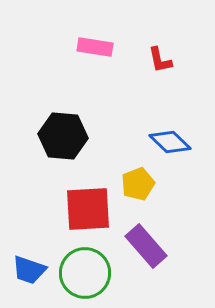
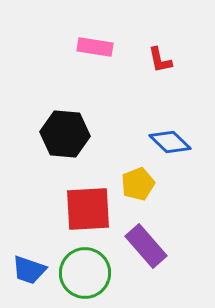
black hexagon: moved 2 px right, 2 px up
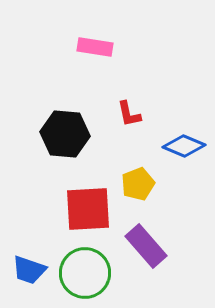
red L-shape: moved 31 px left, 54 px down
blue diamond: moved 14 px right, 4 px down; rotated 21 degrees counterclockwise
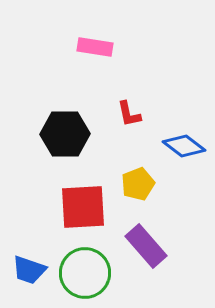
black hexagon: rotated 6 degrees counterclockwise
blue diamond: rotated 15 degrees clockwise
red square: moved 5 px left, 2 px up
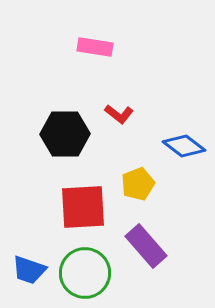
red L-shape: moved 10 px left; rotated 40 degrees counterclockwise
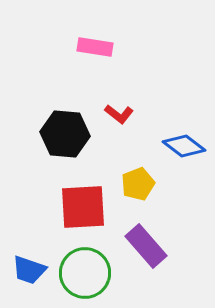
black hexagon: rotated 6 degrees clockwise
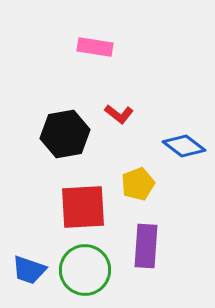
black hexagon: rotated 15 degrees counterclockwise
purple rectangle: rotated 45 degrees clockwise
green circle: moved 3 px up
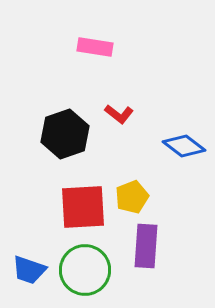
black hexagon: rotated 9 degrees counterclockwise
yellow pentagon: moved 6 px left, 13 px down
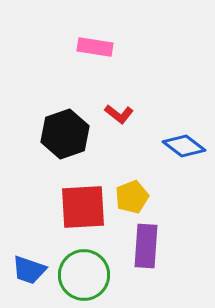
green circle: moved 1 px left, 5 px down
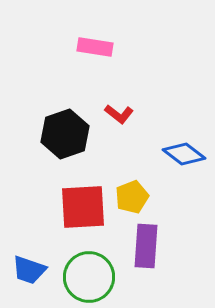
blue diamond: moved 8 px down
green circle: moved 5 px right, 2 px down
